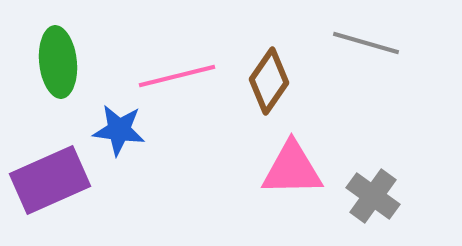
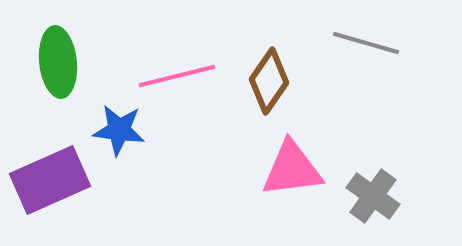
pink triangle: rotated 6 degrees counterclockwise
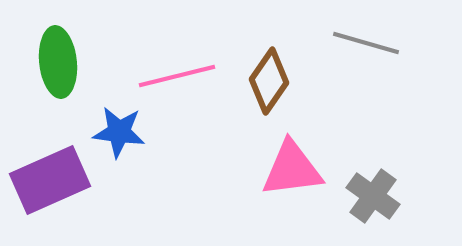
blue star: moved 2 px down
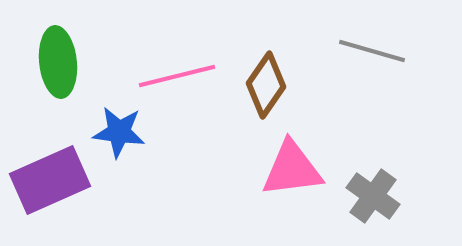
gray line: moved 6 px right, 8 px down
brown diamond: moved 3 px left, 4 px down
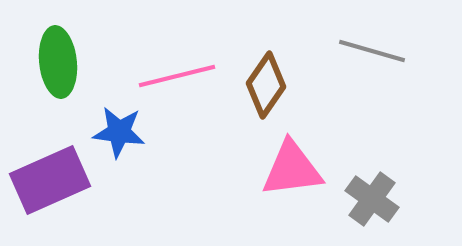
gray cross: moved 1 px left, 3 px down
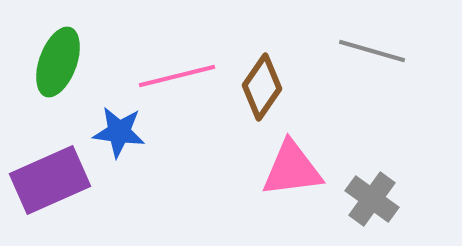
green ellipse: rotated 26 degrees clockwise
brown diamond: moved 4 px left, 2 px down
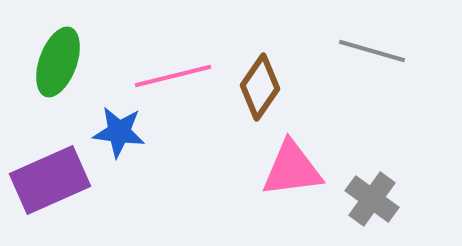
pink line: moved 4 px left
brown diamond: moved 2 px left
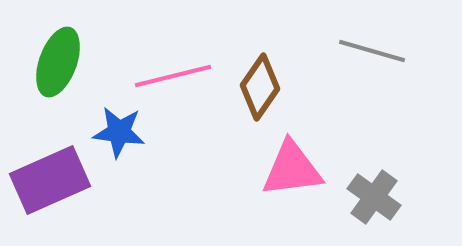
gray cross: moved 2 px right, 2 px up
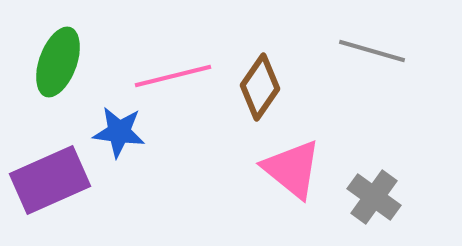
pink triangle: rotated 46 degrees clockwise
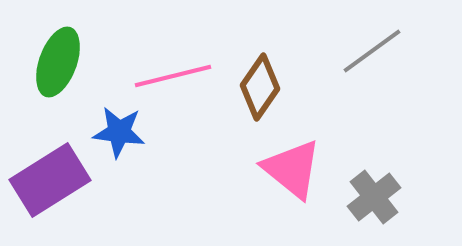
gray line: rotated 52 degrees counterclockwise
purple rectangle: rotated 8 degrees counterclockwise
gray cross: rotated 16 degrees clockwise
